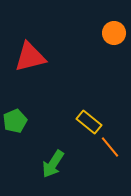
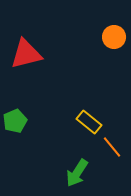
orange circle: moved 4 px down
red triangle: moved 4 px left, 3 px up
orange line: moved 2 px right
green arrow: moved 24 px right, 9 px down
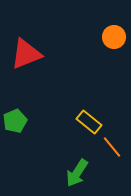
red triangle: rotated 8 degrees counterclockwise
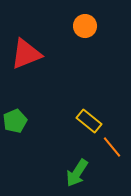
orange circle: moved 29 px left, 11 px up
yellow rectangle: moved 1 px up
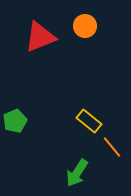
red triangle: moved 14 px right, 17 px up
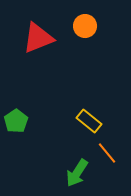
red triangle: moved 2 px left, 1 px down
green pentagon: moved 1 px right; rotated 10 degrees counterclockwise
orange line: moved 5 px left, 6 px down
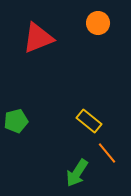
orange circle: moved 13 px right, 3 px up
green pentagon: rotated 20 degrees clockwise
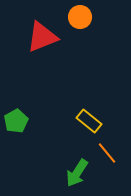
orange circle: moved 18 px left, 6 px up
red triangle: moved 4 px right, 1 px up
green pentagon: rotated 15 degrees counterclockwise
